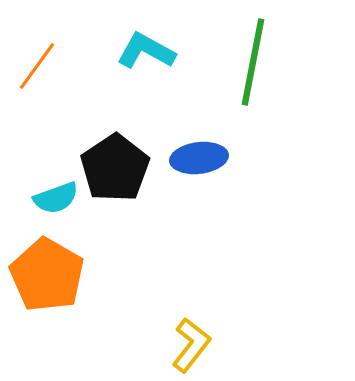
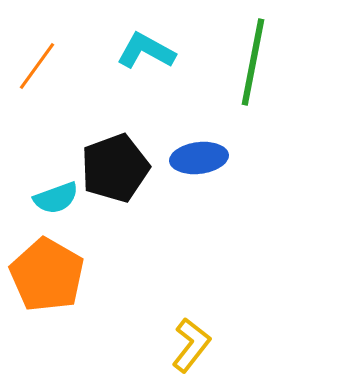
black pentagon: rotated 14 degrees clockwise
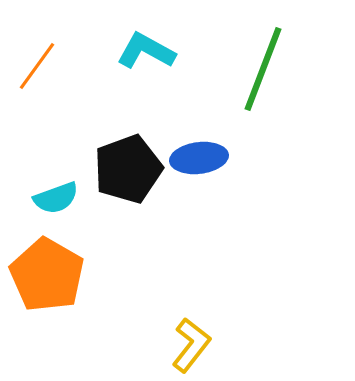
green line: moved 10 px right, 7 px down; rotated 10 degrees clockwise
black pentagon: moved 13 px right, 1 px down
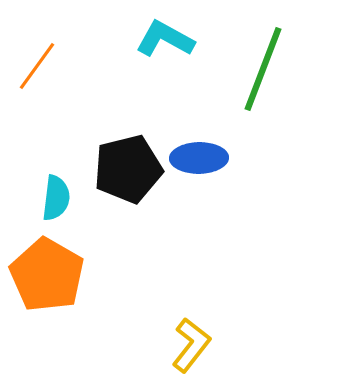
cyan L-shape: moved 19 px right, 12 px up
blue ellipse: rotated 6 degrees clockwise
black pentagon: rotated 6 degrees clockwise
cyan semicircle: rotated 63 degrees counterclockwise
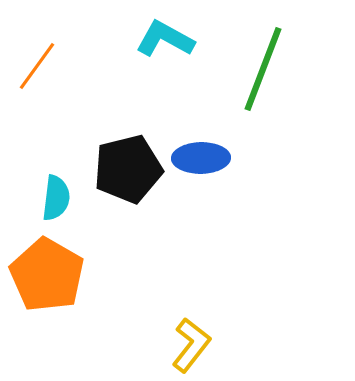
blue ellipse: moved 2 px right
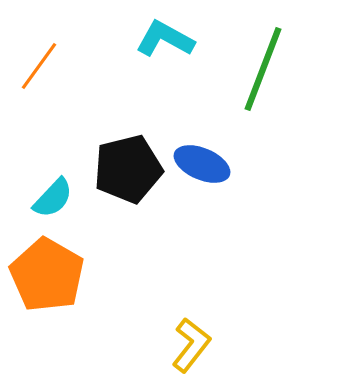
orange line: moved 2 px right
blue ellipse: moved 1 px right, 6 px down; rotated 24 degrees clockwise
cyan semicircle: moved 3 px left; rotated 36 degrees clockwise
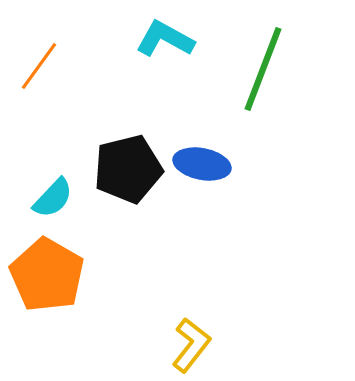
blue ellipse: rotated 12 degrees counterclockwise
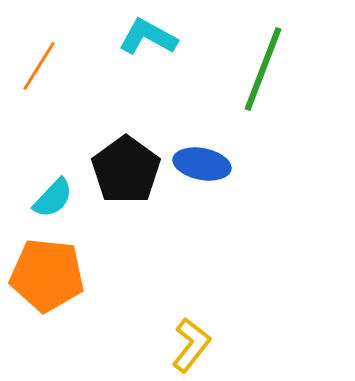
cyan L-shape: moved 17 px left, 2 px up
orange line: rotated 4 degrees counterclockwise
black pentagon: moved 2 px left, 1 px down; rotated 22 degrees counterclockwise
orange pentagon: rotated 24 degrees counterclockwise
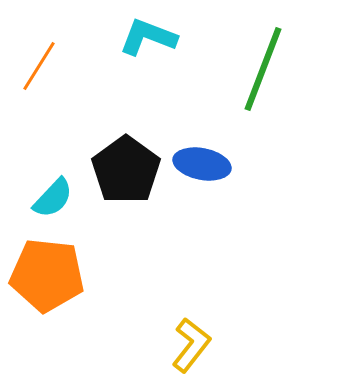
cyan L-shape: rotated 8 degrees counterclockwise
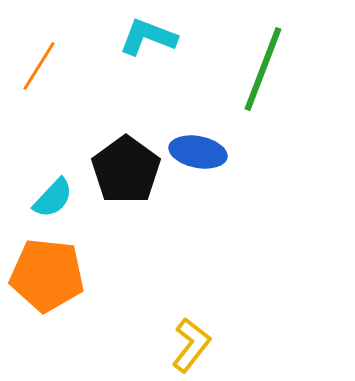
blue ellipse: moved 4 px left, 12 px up
